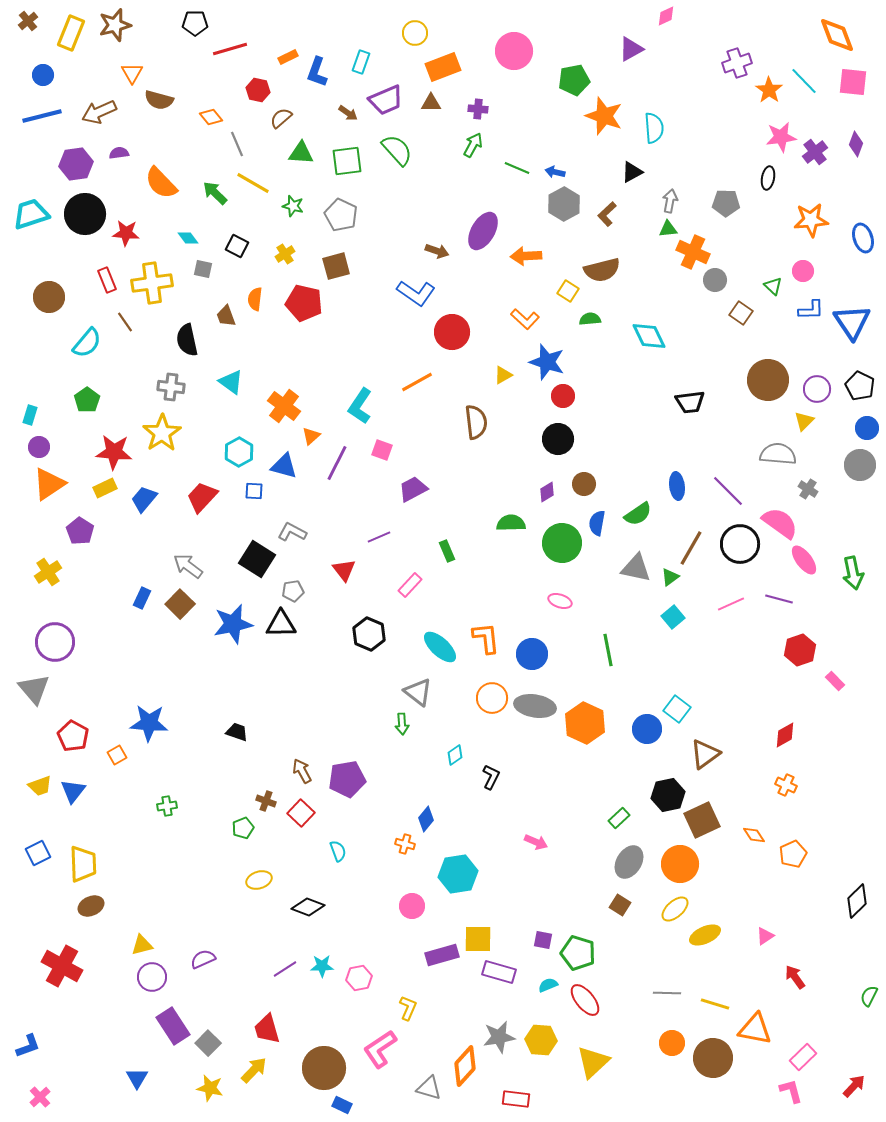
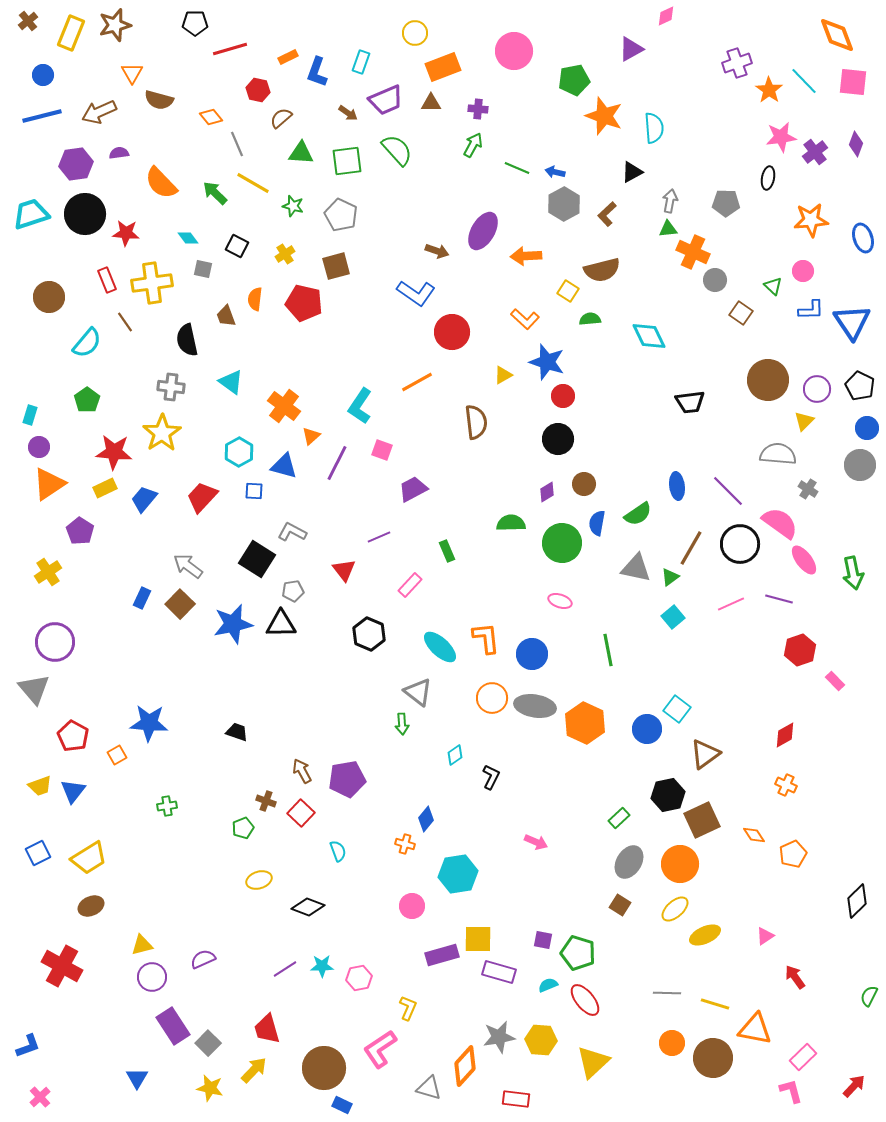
yellow trapezoid at (83, 864): moved 6 px right, 6 px up; rotated 60 degrees clockwise
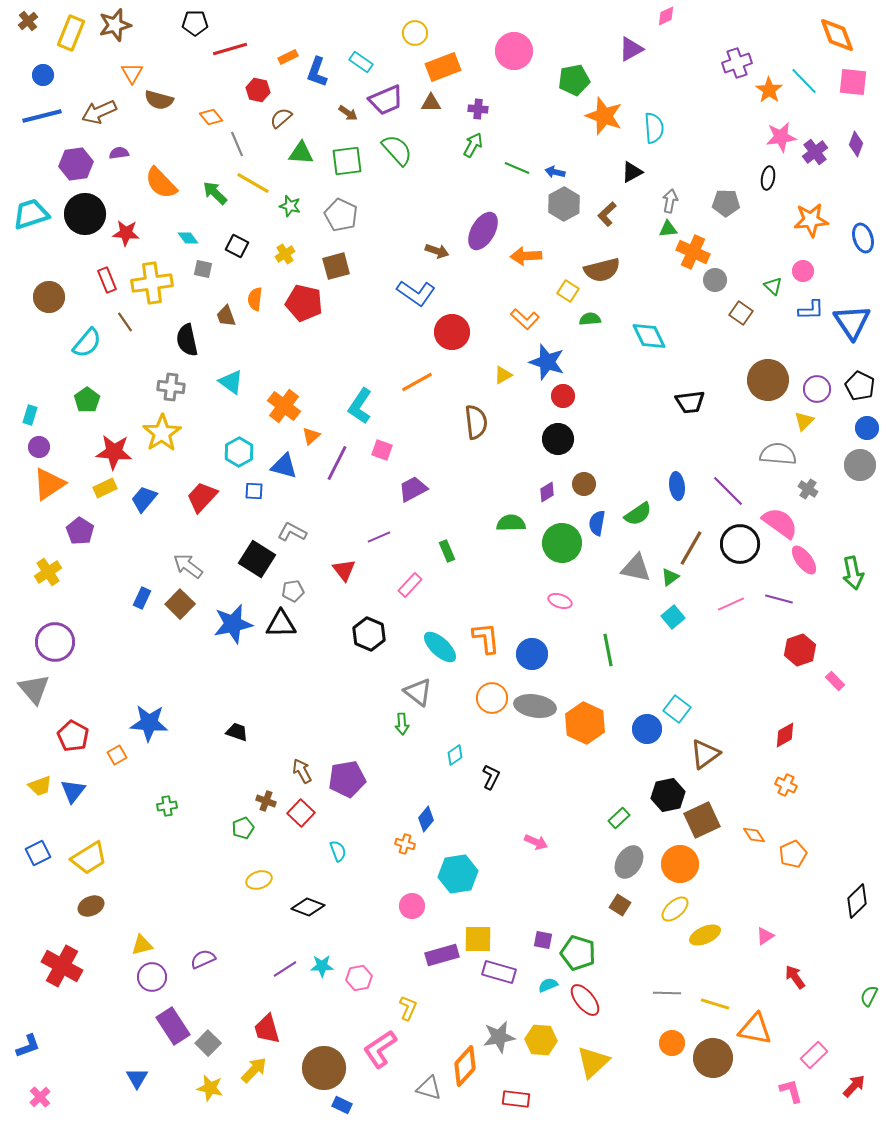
cyan rectangle at (361, 62): rotated 75 degrees counterclockwise
green star at (293, 206): moved 3 px left
pink rectangle at (803, 1057): moved 11 px right, 2 px up
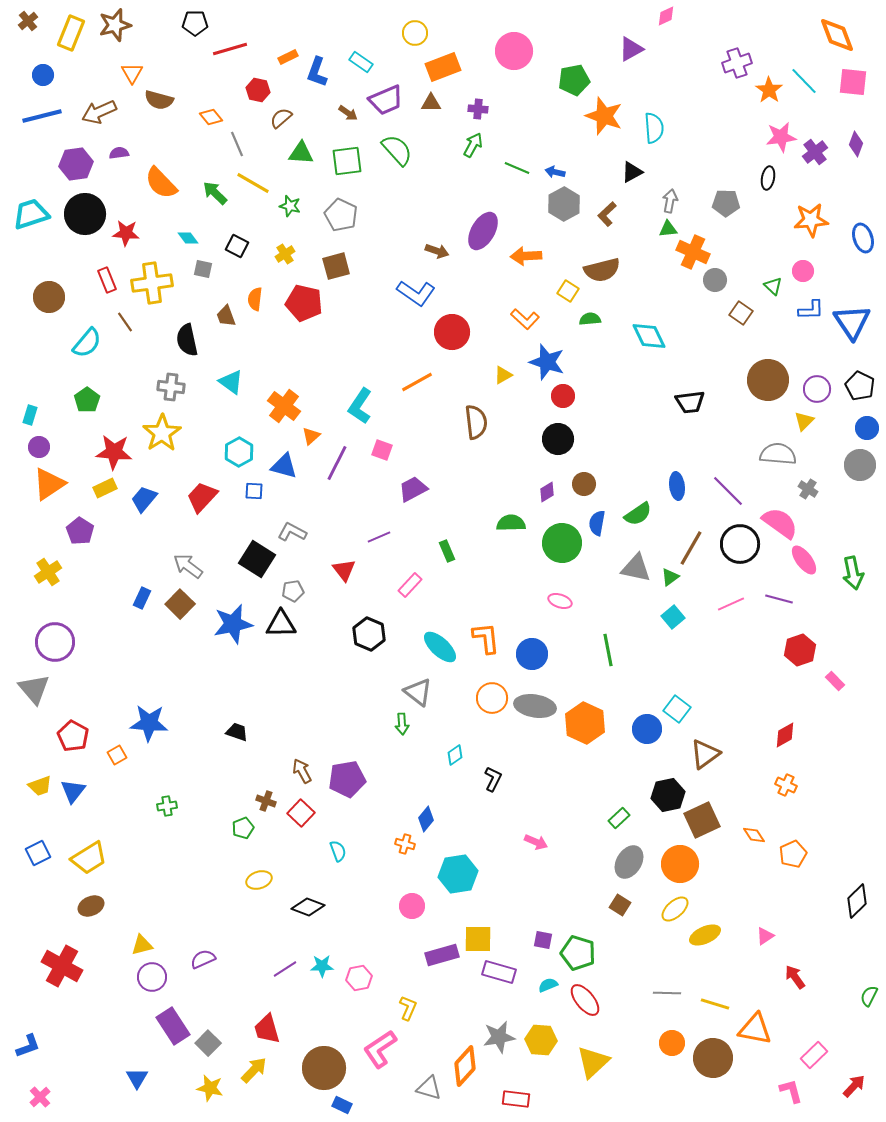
black L-shape at (491, 777): moved 2 px right, 2 px down
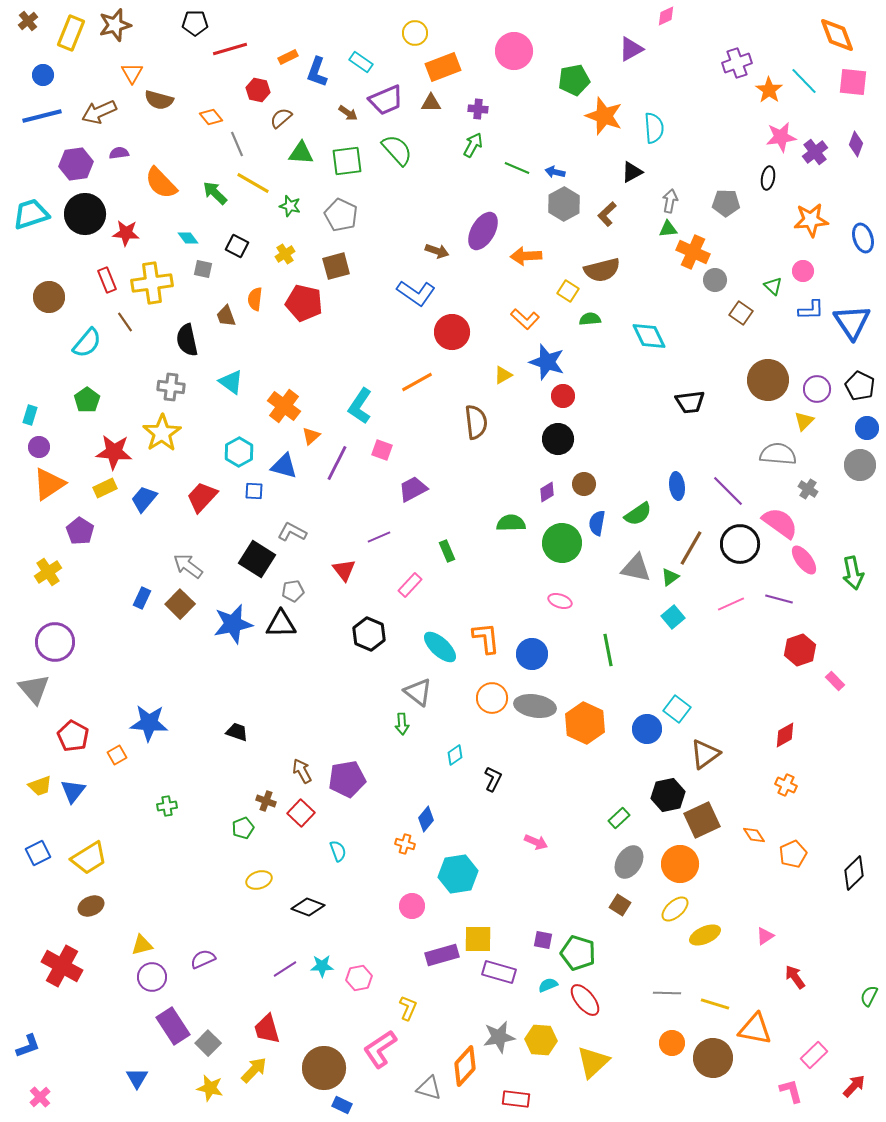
black diamond at (857, 901): moved 3 px left, 28 px up
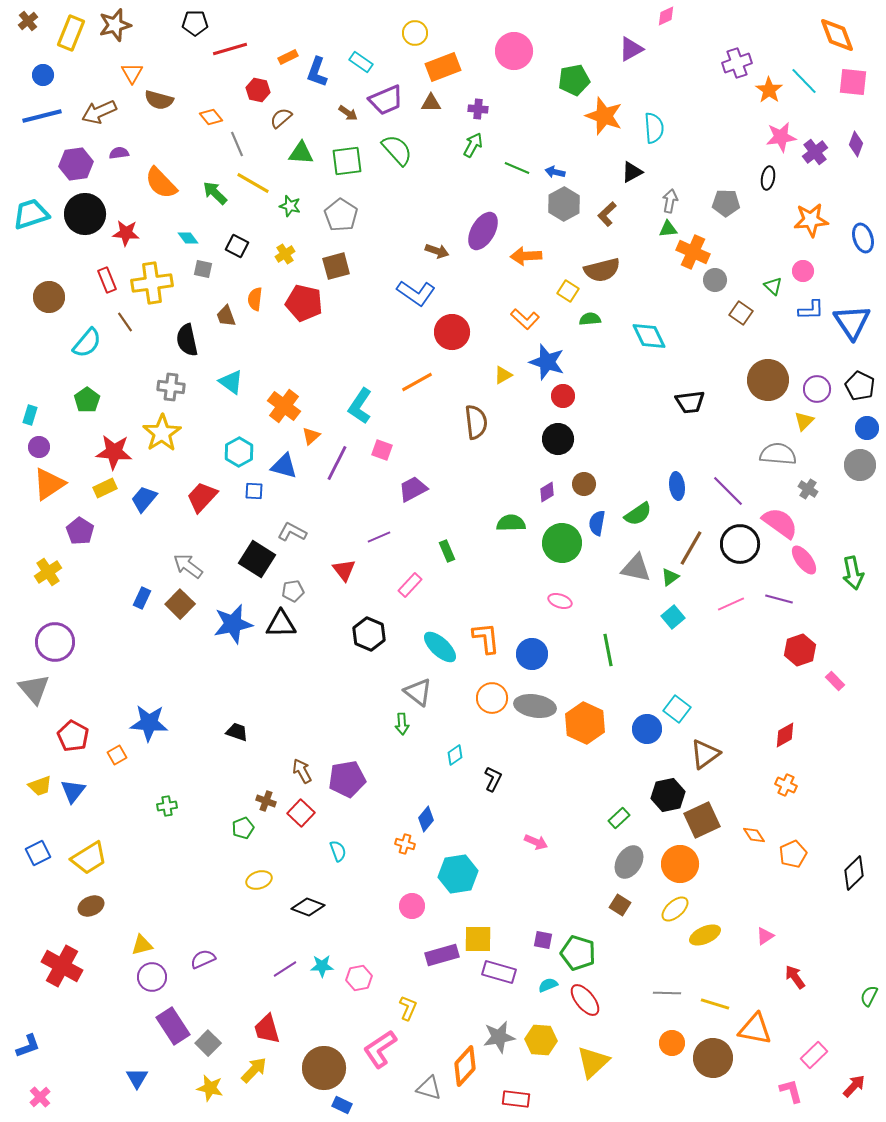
gray pentagon at (341, 215): rotated 8 degrees clockwise
